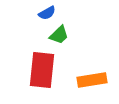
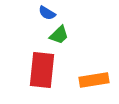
blue semicircle: rotated 60 degrees clockwise
orange rectangle: moved 2 px right
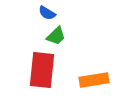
green trapezoid: moved 3 px left, 1 px down
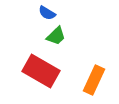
red rectangle: moved 1 px left, 1 px down; rotated 66 degrees counterclockwise
orange rectangle: rotated 56 degrees counterclockwise
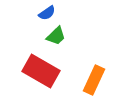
blue semicircle: rotated 66 degrees counterclockwise
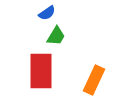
green trapezoid: rotated 15 degrees counterclockwise
red rectangle: rotated 60 degrees clockwise
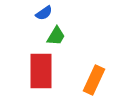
blue semicircle: moved 3 px left
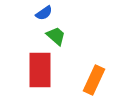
green trapezoid: rotated 80 degrees counterclockwise
red rectangle: moved 1 px left, 1 px up
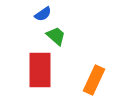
blue semicircle: moved 1 px left, 1 px down
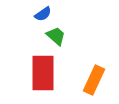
red rectangle: moved 3 px right, 3 px down
